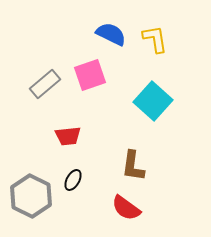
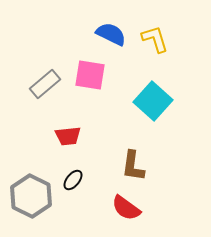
yellow L-shape: rotated 8 degrees counterclockwise
pink square: rotated 28 degrees clockwise
black ellipse: rotated 10 degrees clockwise
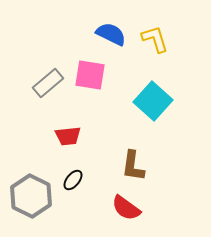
gray rectangle: moved 3 px right, 1 px up
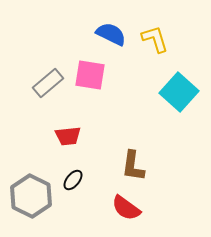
cyan square: moved 26 px right, 9 px up
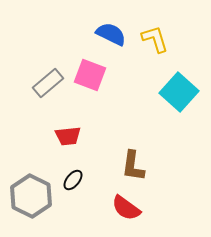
pink square: rotated 12 degrees clockwise
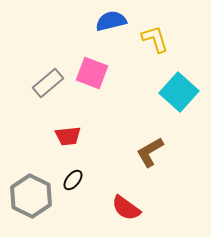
blue semicircle: moved 13 px up; rotated 40 degrees counterclockwise
pink square: moved 2 px right, 2 px up
brown L-shape: moved 17 px right, 14 px up; rotated 52 degrees clockwise
